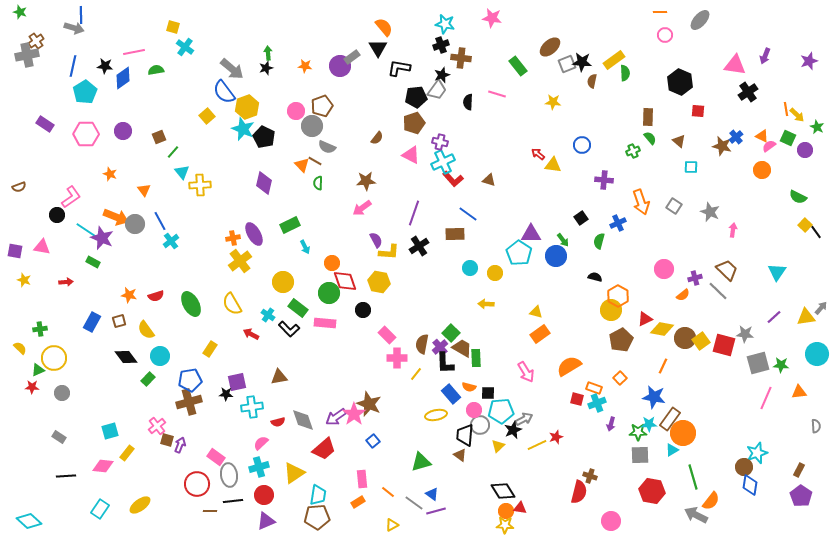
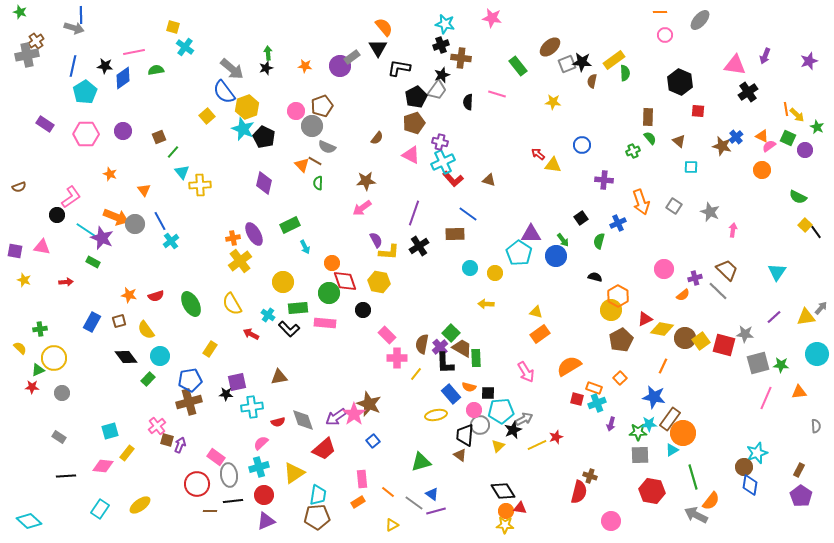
black pentagon at (416, 97): rotated 20 degrees counterclockwise
green rectangle at (298, 308): rotated 42 degrees counterclockwise
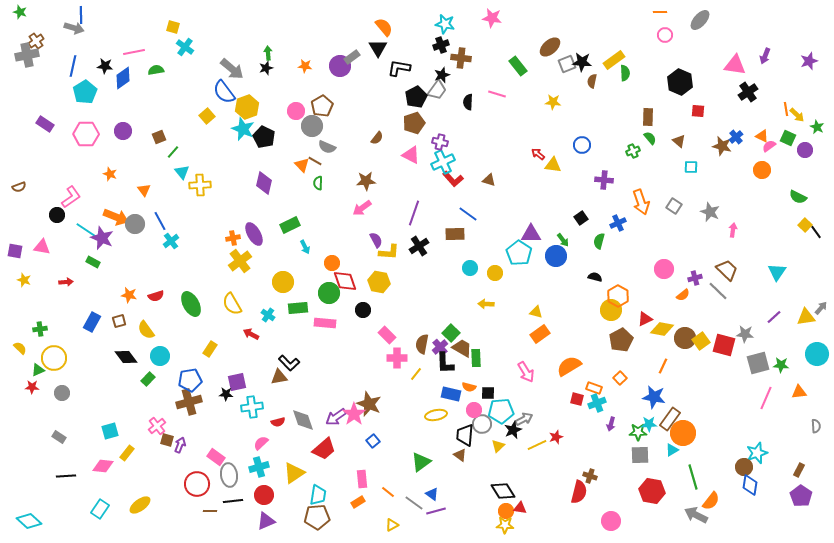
brown pentagon at (322, 106): rotated 10 degrees counterclockwise
black L-shape at (289, 329): moved 34 px down
blue rectangle at (451, 394): rotated 36 degrees counterclockwise
gray circle at (480, 425): moved 2 px right, 1 px up
green triangle at (421, 462): rotated 20 degrees counterclockwise
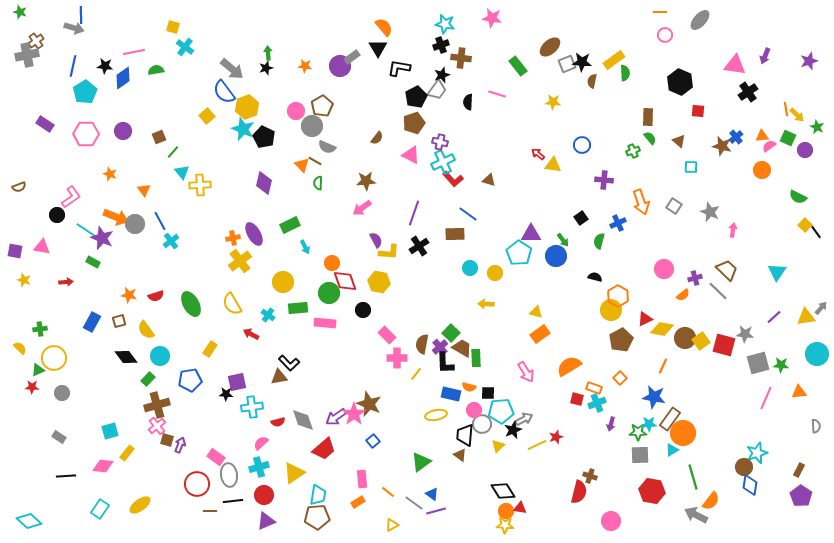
orange triangle at (762, 136): rotated 32 degrees counterclockwise
brown cross at (189, 402): moved 32 px left, 3 px down
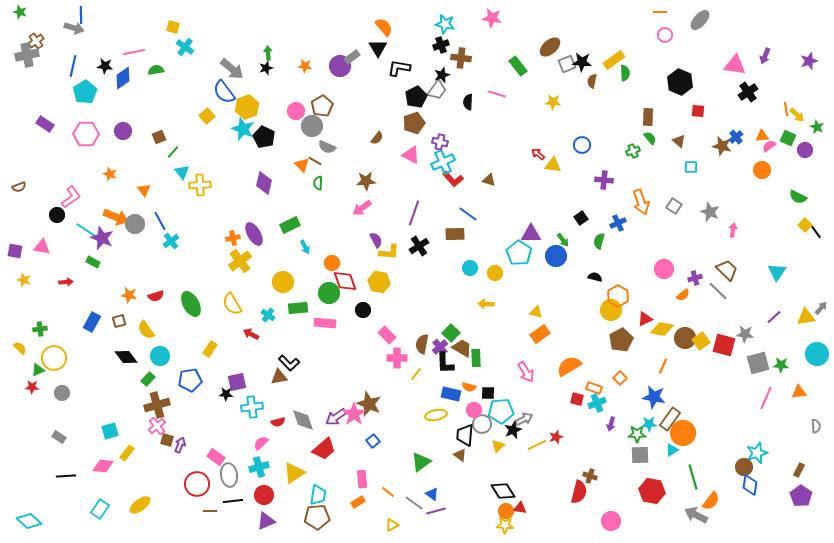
green star at (638, 432): moved 1 px left, 2 px down
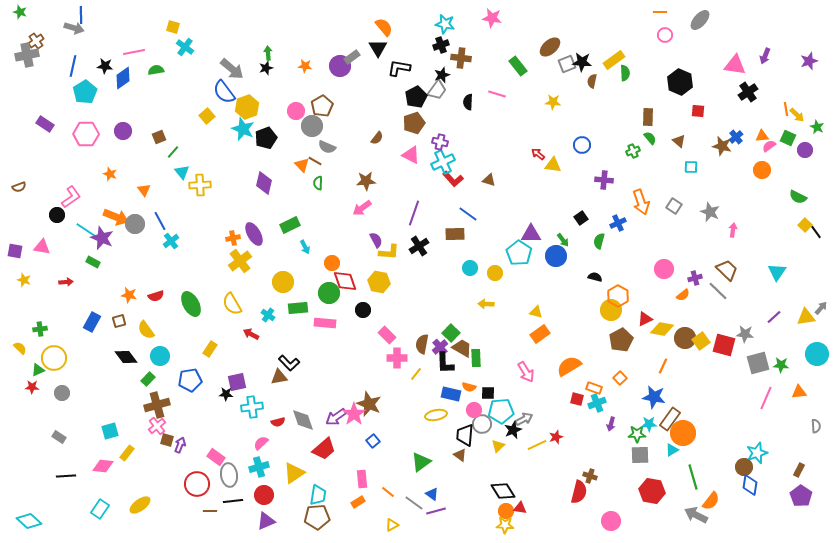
black pentagon at (264, 137): moved 2 px right, 1 px down; rotated 25 degrees clockwise
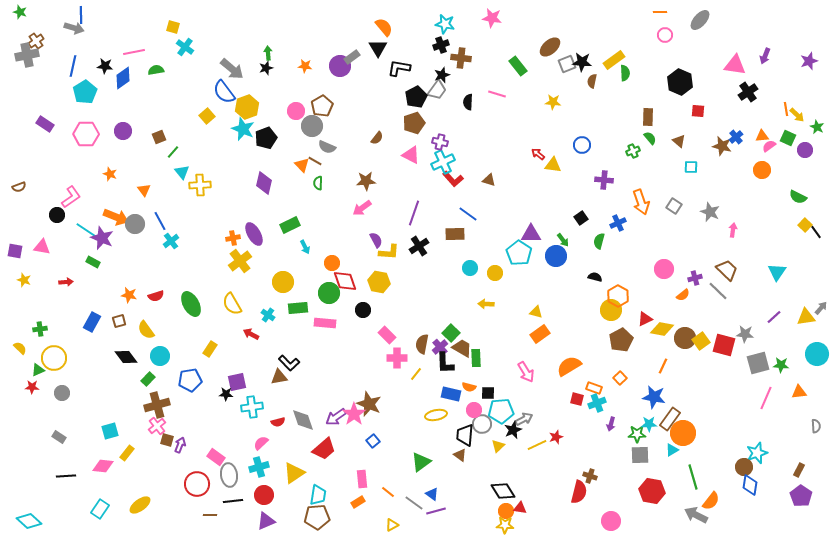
brown line at (210, 511): moved 4 px down
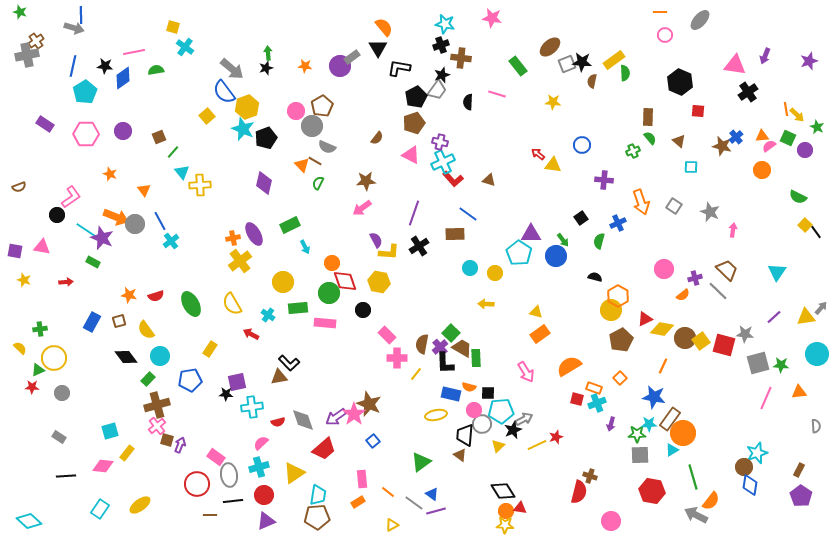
green semicircle at (318, 183): rotated 24 degrees clockwise
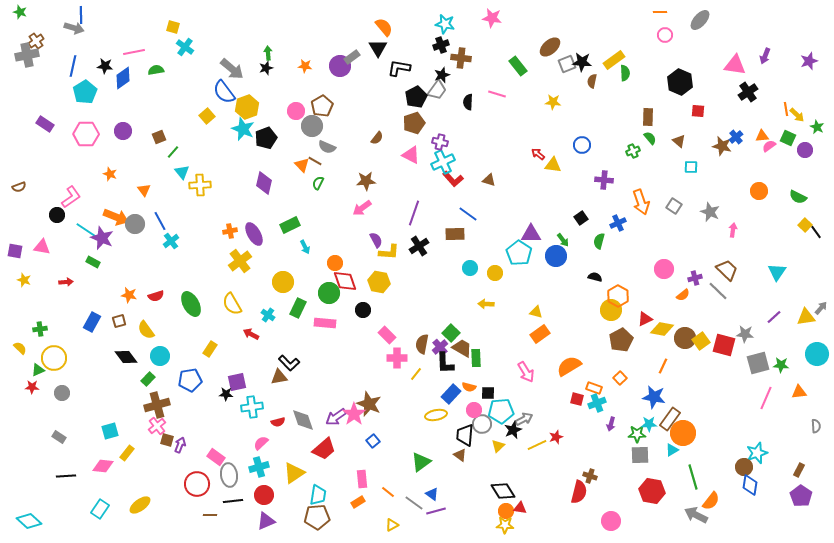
orange circle at (762, 170): moved 3 px left, 21 px down
orange cross at (233, 238): moved 3 px left, 7 px up
orange circle at (332, 263): moved 3 px right
green rectangle at (298, 308): rotated 60 degrees counterclockwise
blue rectangle at (451, 394): rotated 60 degrees counterclockwise
